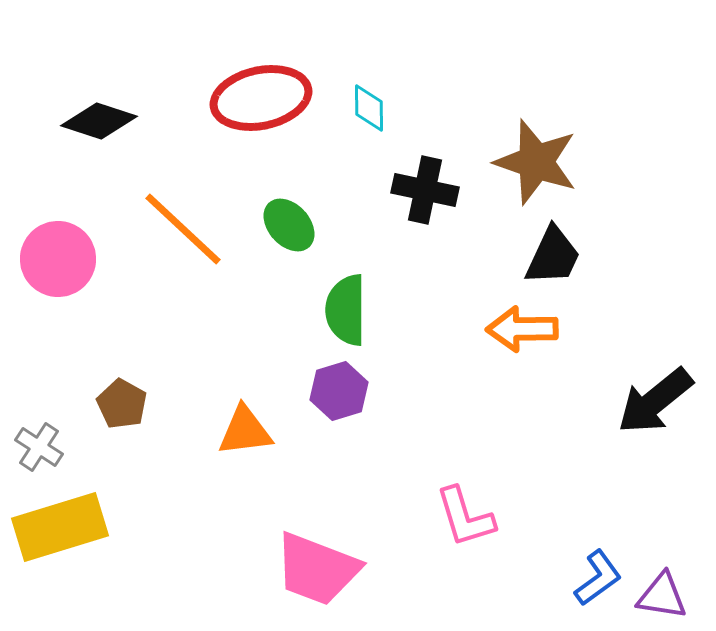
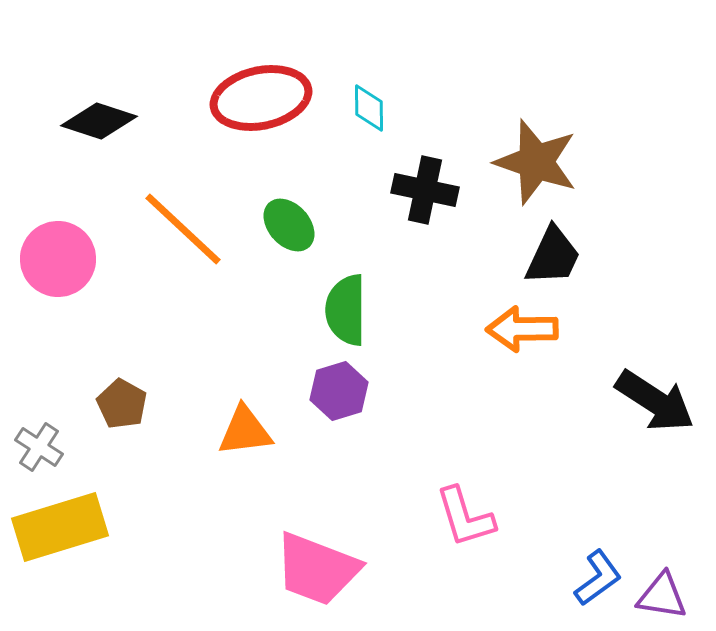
black arrow: rotated 108 degrees counterclockwise
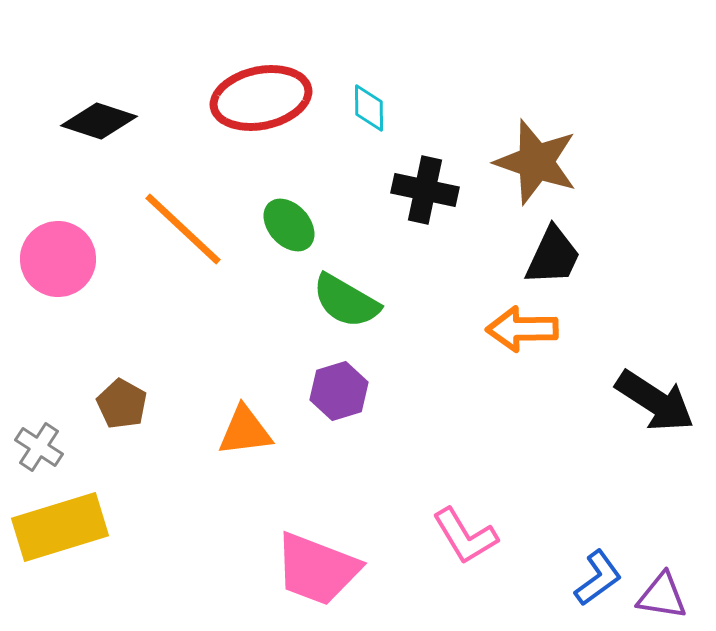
green semicircle: moved 9 px up; rotated 60 degrees counterclockwise
pink L-shape: moved 19 px down; rotated 14 degrees counterclockwise
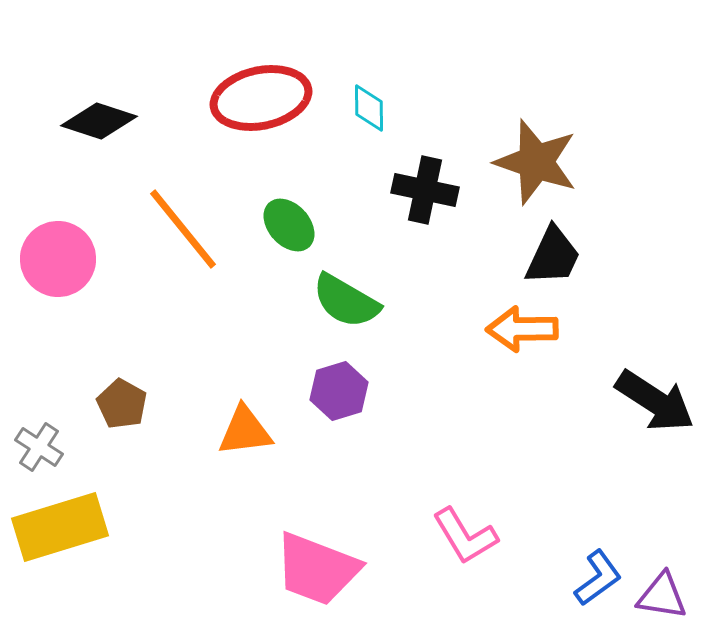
orange line: rotated 8 degrees clockwise
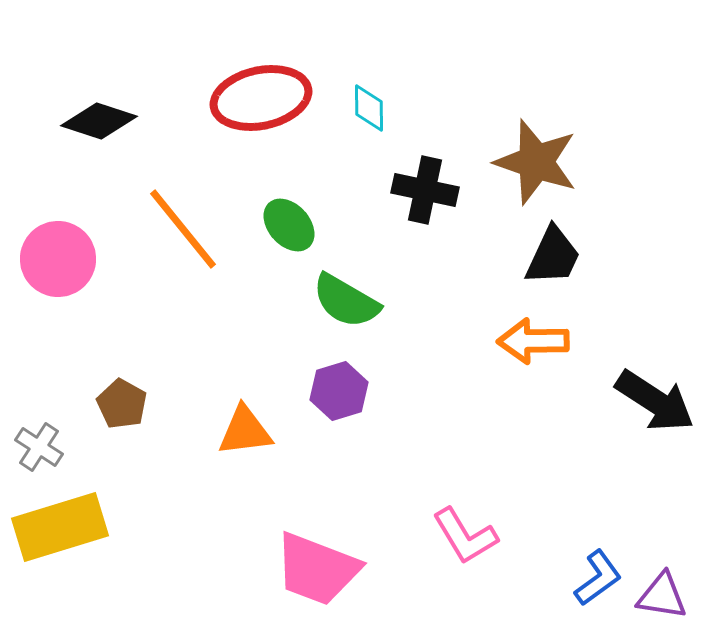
orange arrow: moved 11 px right, 12 px down
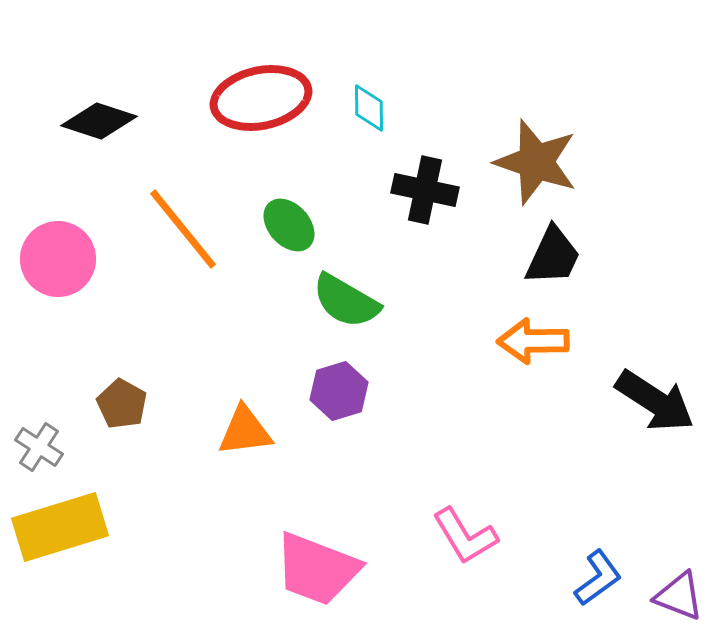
purple triangle: moved 17 px right; rotated 12 degrees clockwise
